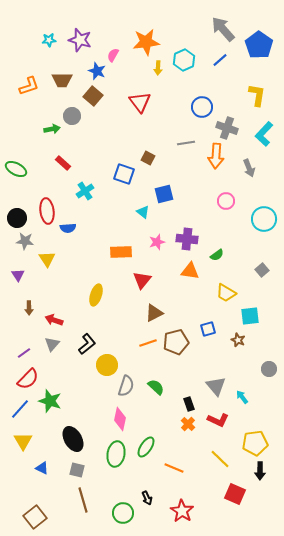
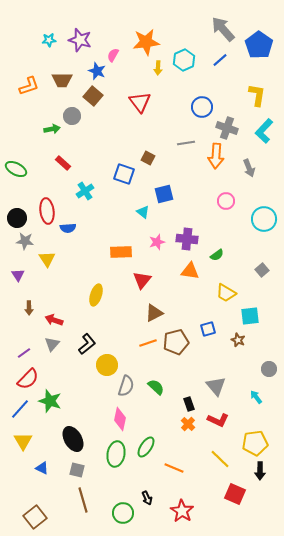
cyan L-shape at (264, 134): moved 3 px up
cyan arrow at (242, 397): moved 14 px right
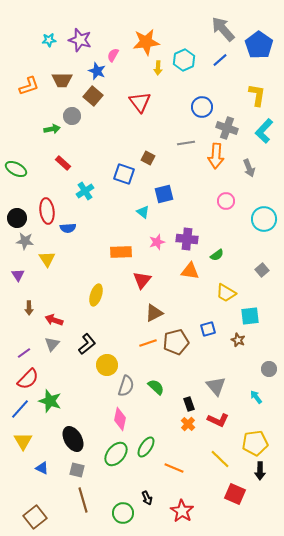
green ellipse at (116, 454): rotated 30 degrees clockwise
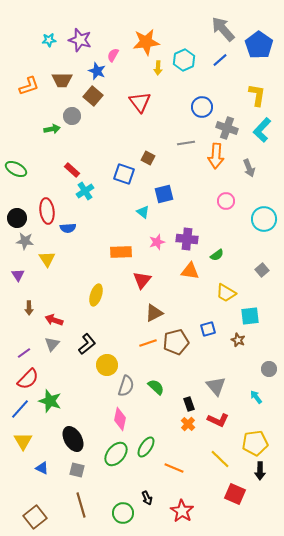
cyan L-shape at (264, 131): moved 2 px left, 1 px up
red rectangle at (63, 163): moved 9 px right, 7 px down
brown line at (83, 500): moved 2 px left, 5 px down
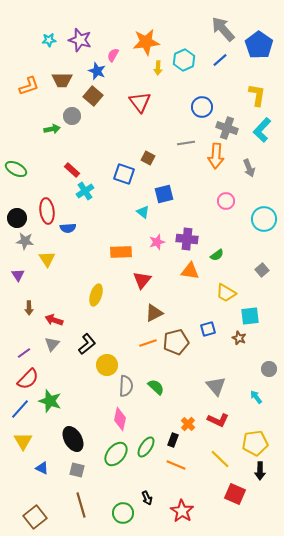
brown star at (238, 340): moved 1 px right, 2 px up
gray semicircle at (126, 386): rotated 15 degrees counterclockwise
black rectangle at (189, 404): moved 16 px left, 36 px down; rotated 40 degrees clockwise
orange line at (174, 468): moved 2 px right, 3 px up
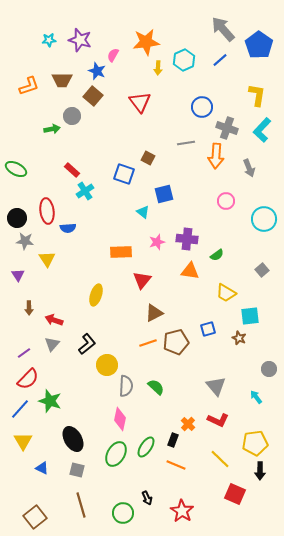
green ellipse at (116, 454): rotated 10 degrees counterclockwise
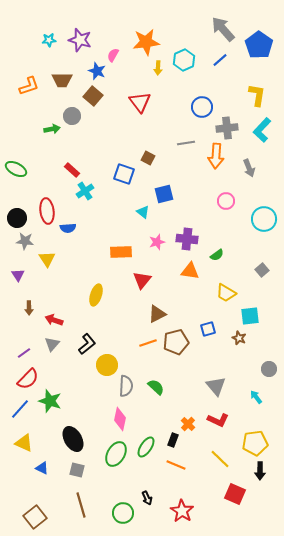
gray cross at (227, 128): rotated 25 degrees counterclockwise
brown triangle at (154, 313): moved 3 px right, 1 px down
yellow triangle at (23, 441): moved 1 px right, 2 px down; rotated 36 degrees counterclockwise
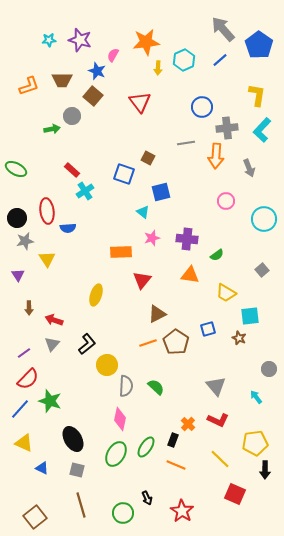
blue square at (164, 194): moved 3 px left, 2 px up
gray star at (25, 241): rotated 18 degrees counterclockwise
pink star at (157, 242): moved 5 px left, 4 px up
orange triangle at (190, 271): moved 4 px down
brown pentagon at (176, 342): rotated 25 degrees counterclockwise
black arrow at (260, 471): moved 5 px right, 1 px up
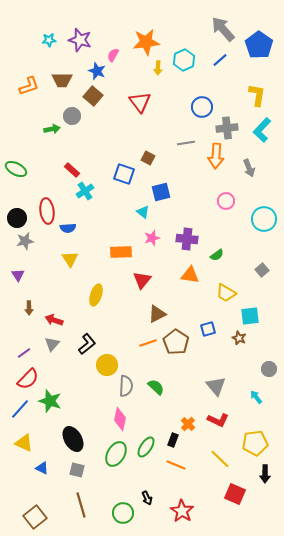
yellow triangle at (47, 259): moved 23 px right
black arrow at (265, 470): moved 4 px down
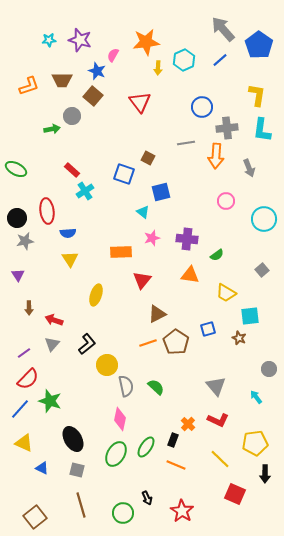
cyan L-shape at (262, 130): rotated 35 degrees counterclockwise
blue semicircle at (68, 228): moved 5 px down
gray semicircle at (126, 386): rotated 15 degrees counterclockwise
